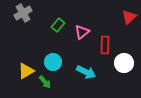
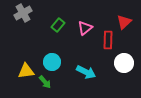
red triangle: moved 5 px left, 5 px down
pink triangle: moved 3 px right, 4 px up
red rectangle: moved 3 px right, 5 px up
cyan circle: moved 1 px left
yellow triangle: rotated 24 degrees clockwise
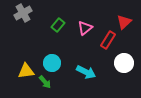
red rectangle: rotated 30 degrees clockwise
cyan circle: moved 1 px down
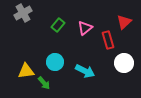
red rectangle: rotated 48 degrees counterclockwise
cyan circle: moved 3 px right, 1 px up
cyan arrow: moved 1 px left, 1 px up
green arrow: moved 1 px left, 1 px down
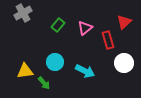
yellow triangle: moved 1 px left
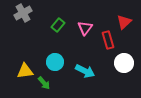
pink triangle: rotated 14 degrees counterclockwise
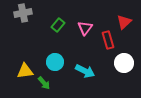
gray cross: rotated 18 degrees clockwise
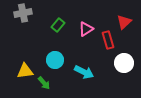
pink triangle: moved 1 px right, 1 px down; rotated 21 degrees clockwise
cyan circle: moved 2 px up
cyan arrow: moved 1 px left, 1 px down
